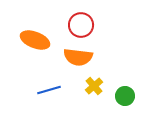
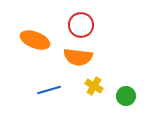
yellow cross: rotated 18 degrees counterclockwise
green circle: moved 1 px right
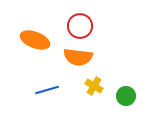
red circle: moved 1 px left, 1 px down
blue line: moved 2 px left
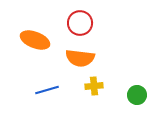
red circle: moved 3 px up
orange semicircle: moved 2 px right, 1 px down
yellow cross: rotated 36 degrees counterclockwise
green circle: moved 11 px right, 1 px up
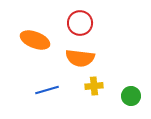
green circle: moved 6 px left, 1 px down
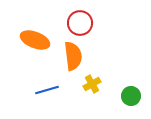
orange semicircle: moved 7 px left, 2 px up; rotated 104 degrees counterclockwise
yellow cross: moved 2 px left, 2 px up; rotated 24 degrees counterclockwise
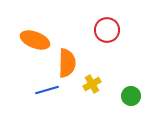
red circle: moved 27 px right, 7 px down
orange semicircle: moved 6 px left, 7 px down; rotated 8 degrees clockwise
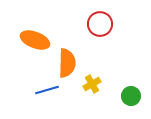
red circle: moved 7 px left, 6 px up
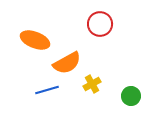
orange semicircle: rotated 60 degrees clockwise
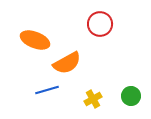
yellow cross: moved 1 px right, 15 px down
